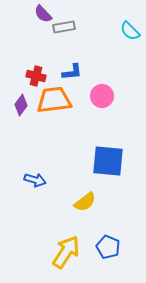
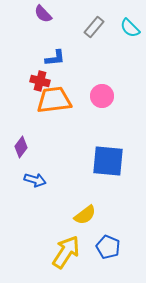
gray rectangle: moved 30 px right; rotated 40 degrees counterclockwise
cyan semicircle: moved 3 px up
blue L-shape: moved 17 px left, 14 px up
red cross: moved 4 px right, 5 px down
purple diamond: moved 42 px down
yellow semicircle: moved 13 px down
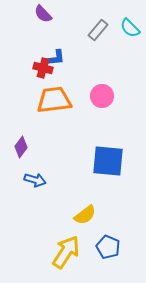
gray rectangle: moved 4 px right, 3 px down
red cross: moved 3 px right, 13 px up
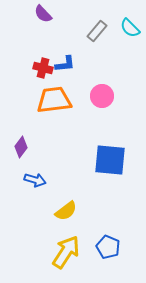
gray rectangle: moved 1 px left, 1 px down
blue L-shape: moved 10 px right, 6 px down
blue square: moved 2 px right, 1 px up
yellow semicircle: moved 19 px left, 4 px up
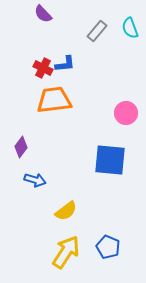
cyan semicircle: rotated 25 degrees clockwise
red cross: rotated 12 degrees clockwise
pink circle: moved 24 px right, 17 px down
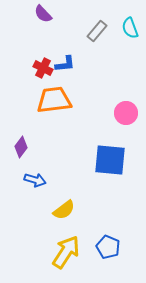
yellow semicircle: moved 2 px left, 1 px up
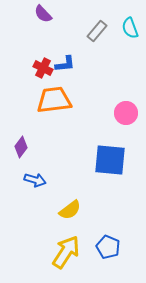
yellow semicircle: moved 6 px right
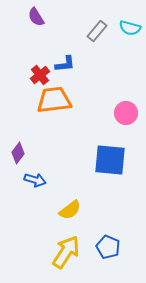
purple semicircle: moved 7 px left, 3 px down; rotated 12 degrees clockwise
cyan semicircle: rotated 55 degrees counterclockwise
red cross: moved 3 px left, 7 px down; rotated 24 degrees clockwise
purple diamond: moved 3 px left, 6 px down
